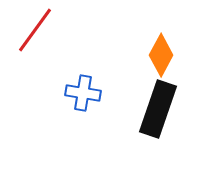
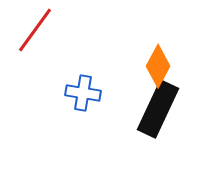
orange diamond: moved 3 px left, 11 px down
black rectangle: rotated 6 degrees clockwise
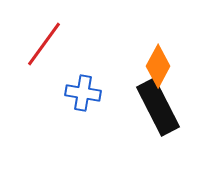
red line: moved 9 px right, 14 px down
black rectangle: moved 2 px up; rotated 52 degrees counterclockwise
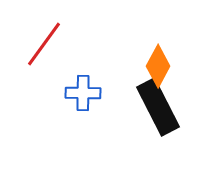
blue cross: rotated 8 degrees counterclockwise
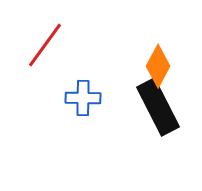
red line: moved 1 px right, 1 px down
blue cross: moved 5 px down
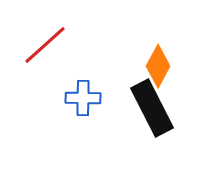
red line: rotated 12 degrees clockwise
black rectangle: moved 6 px left, 1 px down
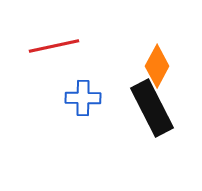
red line: moved 9 px right, 1 px down; rotated 30 degrees clockwise
orange diamond: moved 1 px left
